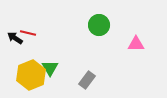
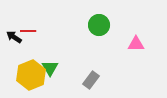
red line: moved 2 px up; rotated 14 degrees counterclockwise
black arrow: moved 1 px left, 1 px up
gray rectangle: moved 4 px right
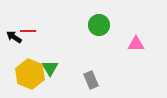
yellow hexagon: moved 1 px left, 1 px up; rotated 16 degrees counterclockwise
gray rectangle: rotated 60 degrees counterclockwise
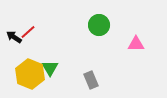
red line: moved 1 px down; rotated 42 degrees counterclockwise
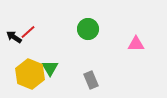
green circle: moved 11 px left, 4 px down
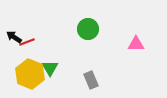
red line: moved 1 px left, 10 px down; rotated 21 degrees clockwise
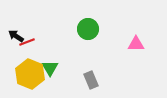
black arrow: moved 2 px right, 1 px up
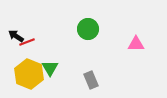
yellow hexagon: moved 1 px left
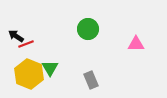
red line: moved 1 px left, 2 px down
